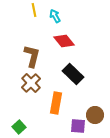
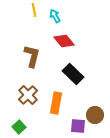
brown cross: moved 3 px left, 12 px down
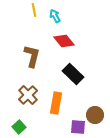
purple square: moved 1 px down
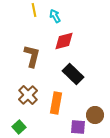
red diamond: rotated 65 degrees counterclockwise
